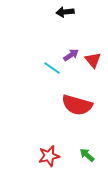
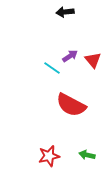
purple arrow: moved 1 px left, 1 px down
red semicircle: moved 6 px left; rotated 12 degrees clockwise
green arrow: rotated 28 degrees counterclockwise
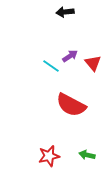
red triangle: moved 3 px down
cyan line: moved 1 px left, 2 px up
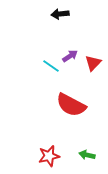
black arrow: moved 5 px left, 2 px down
red triangle: rotated 24 degrees clockwise
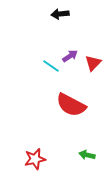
red star: moved 14 px left, 3 px down
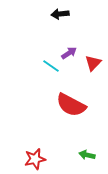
purple arrow: moved 1 px left, 3 px up
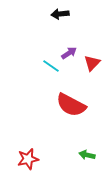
red triangle: moved 1 px left
red star: moved 7 px left
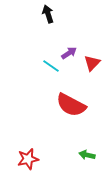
black arrow: moved 12 px left; rotated 78 degrees clockwise
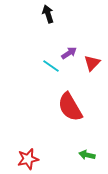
red semicircle: moved 1 px left, 2 px down; rotated 32 degrees clockwise
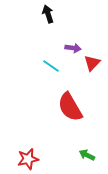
purple arrow: moved 4 px right, 5 px up; rotated 42 degrees clockwise
green arrow: rotated 14 degrees clockwise
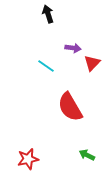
cyan line: moved 5 px left
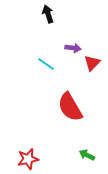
cyan line: moved 2 px up
